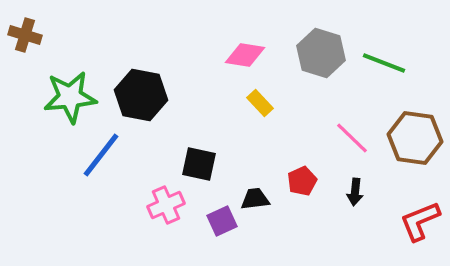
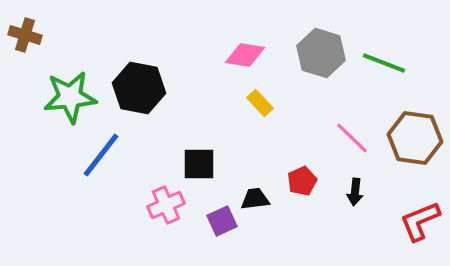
black hexagon: moved 2 px left, 7 px up
black square: rotated 12 degrees counterclockwise
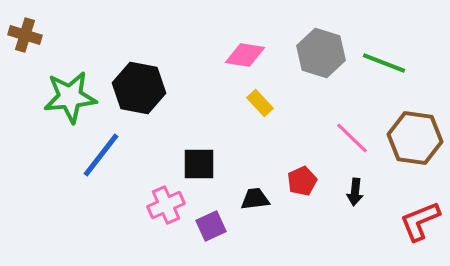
purple square: moved 11 px left, 5 px down
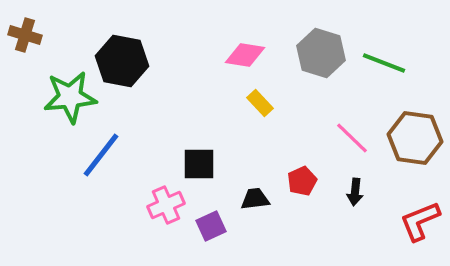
black hexagon: moved 17 px left, 27 px up
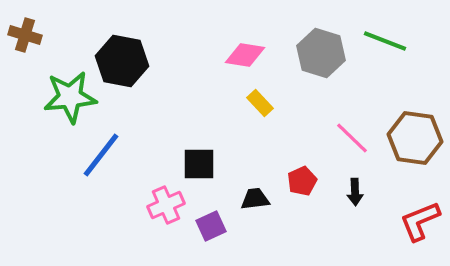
green line: moved 1 px right, 22 px up
black arrow: rotated 8 degrees counterclockwise
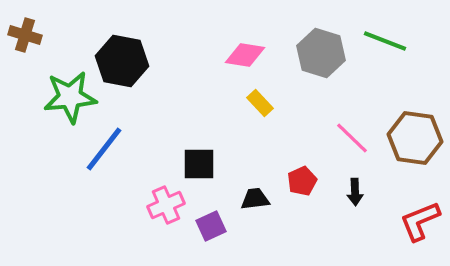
blue line: moved 3 px right, 6 px up
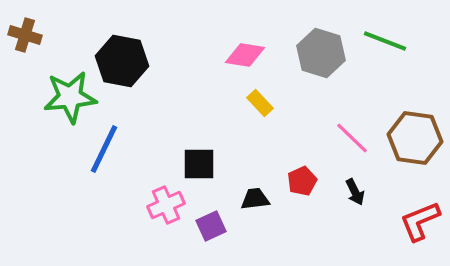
blue line: rotated 12 degrees counterclockwise
black arrow: rotated 24 degrees counterclockwise
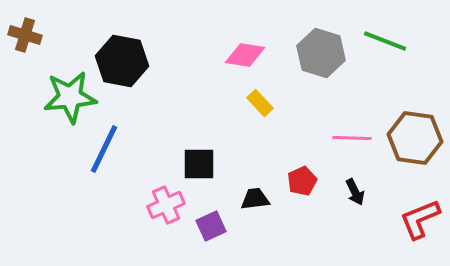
pink line: rotated 42 degrees counterclockwise
red L-shape: moved 2 px up
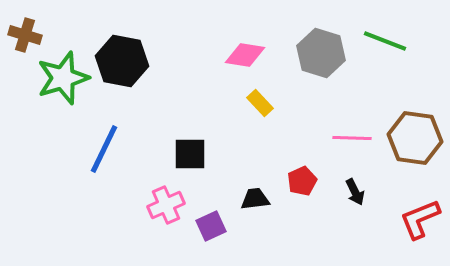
green star: moved 7 px left, 19 px up; rotated 12 degrees counterclockwise
black square: moved 9 px left, 10 px up
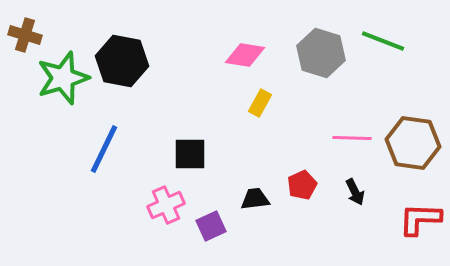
green line: moved 2 px left
yellow rectangle: rotated 72 degrees clockwise
brown hexagon: moved 2 px left, 5 px down
red pentagon: moved 4 px down
red L-shape: rotated 24 degrees clockwise
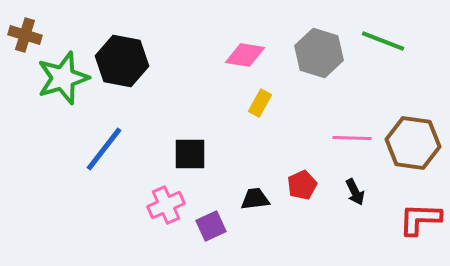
gray hexagon: moved 2 px left
blue line: rotated 12 degrees clockwise
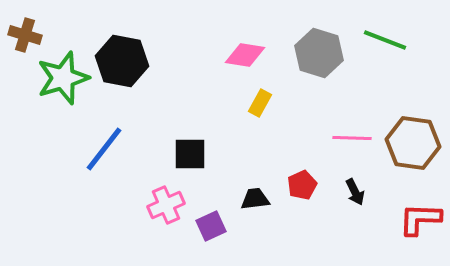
green line: moved 2 px right, 1 px up
